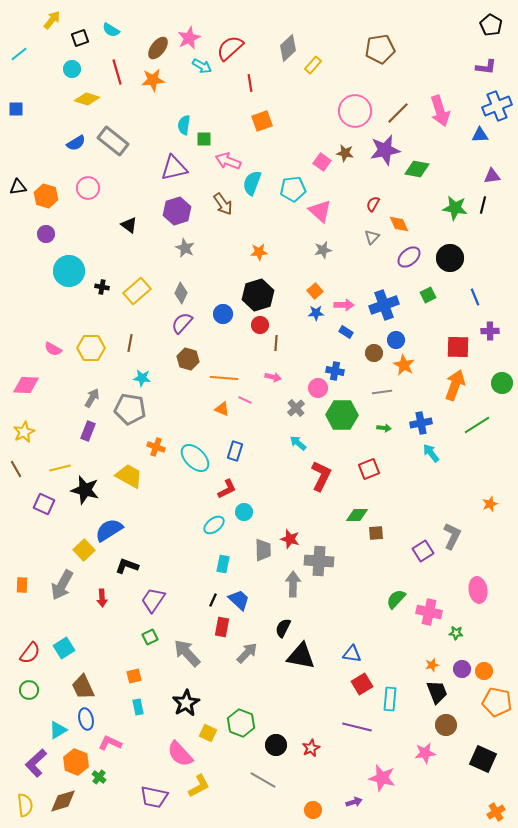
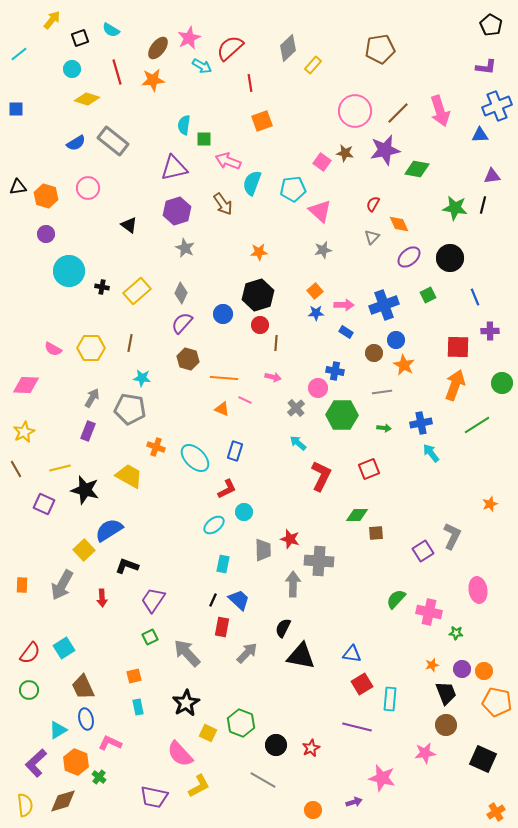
black trapezoid at (437, 692): moved 9 px right, 1 px down
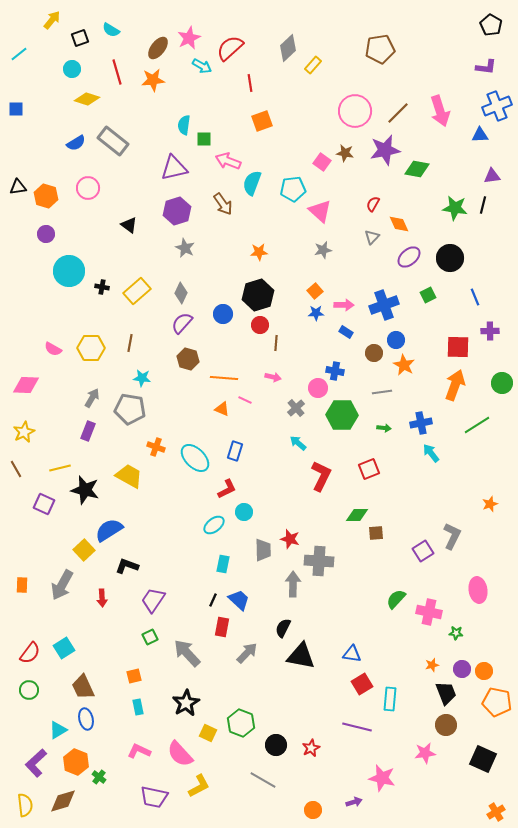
pink L-shape at (110, 743): moved 29 px right, 8 px down
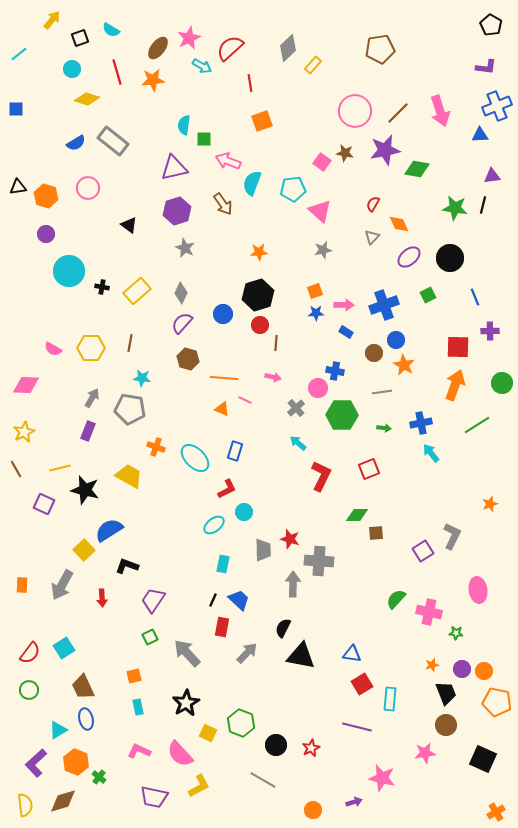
orange square at (315, 291): rotated 21 degrees clockwise
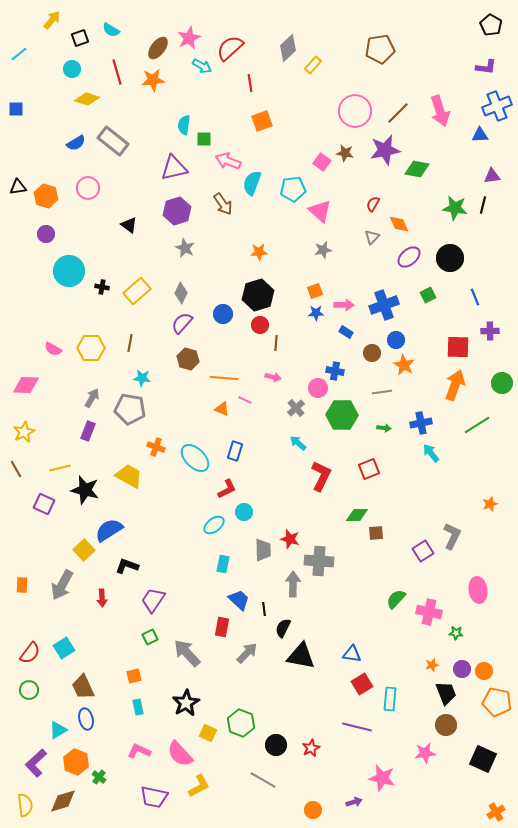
brown circle at (374, 353): moved 2 px left
black line at (213, 600): moved 51 px right, 9 px down; rotated 32 degrees counterclockwise
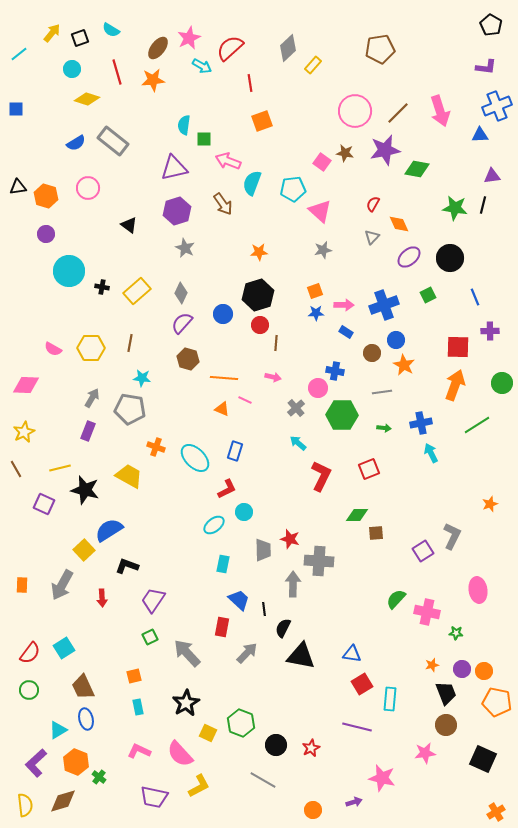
yellow arrow at (52, 20): moved 13 px down
cyan arrow at (431, 453): rotated 12 degrees clockwise
pink cross at (429, 612): moved 2 px left
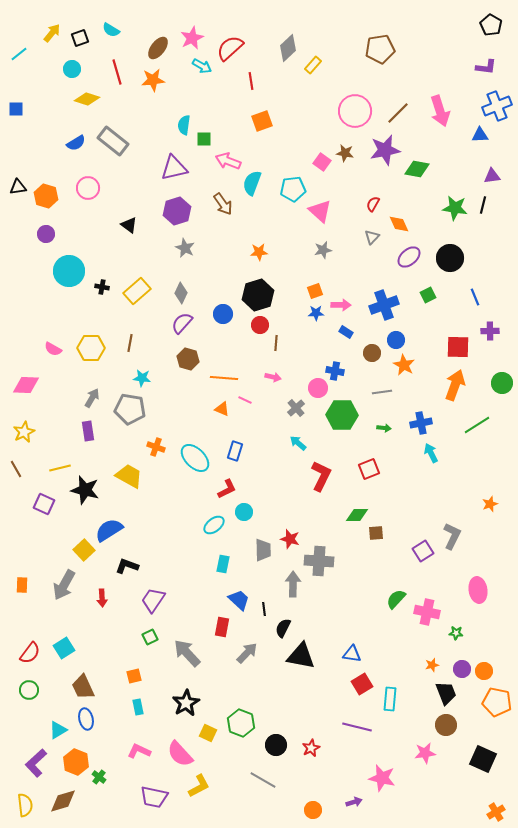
pink star at (189, 38): moved 3 px right
red line at (250, 83): moved 1 px right, 2 px up
pink arrow at (344, 305): moved 3 px left
purple rectangle at (88, 431): rotated 30 degrees counterclockwise
gray arrow at (62, 585): moved 2 px right
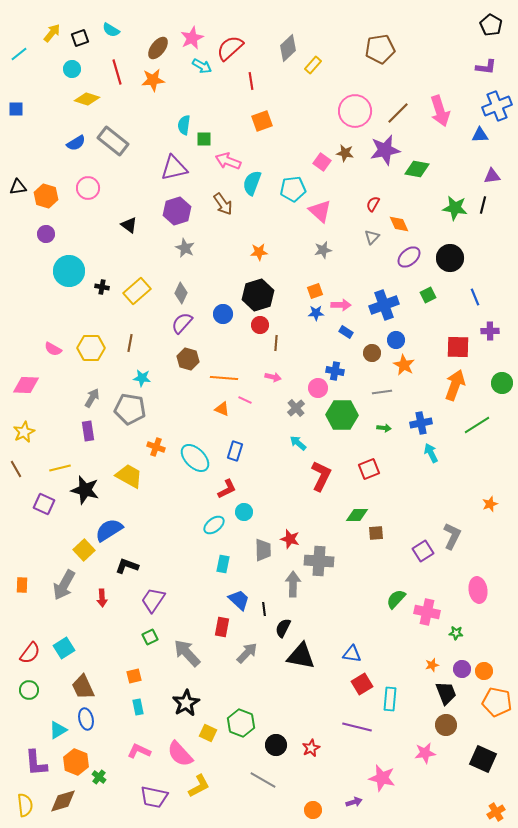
purple L-shape at (36, 763): rotated 52 degrees counterclockwise
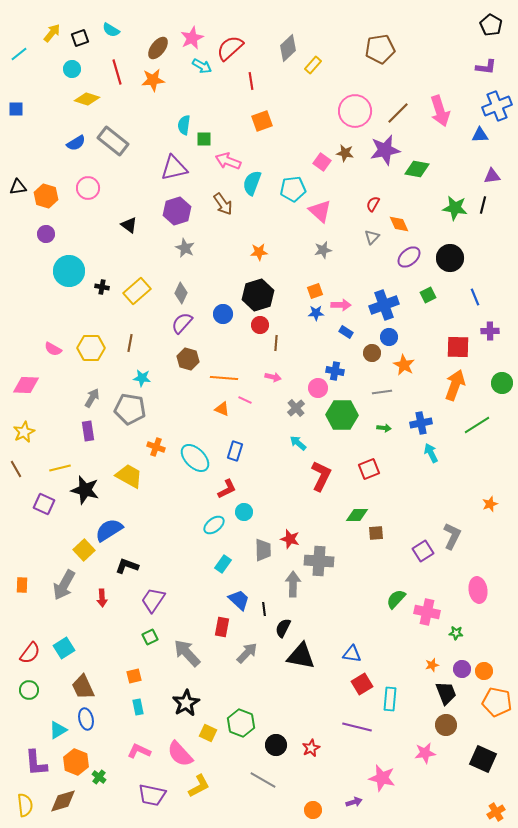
blue circle at (396, 340): moved 7 px left, 3 px up
cyan rectangle at (223, 564): rotated 24 degrees clockwise
purple trapezoid at (154, 797): moved 2 px left, 2 px up
